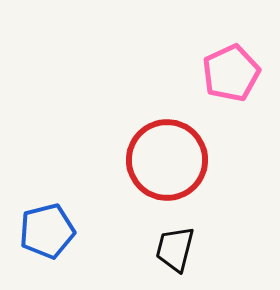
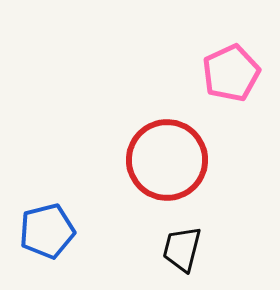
black trapezoid: moved 7 px right
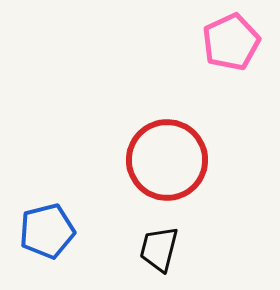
pink pentagon: moved 31 px up
black trapezoid: moved 23 px left
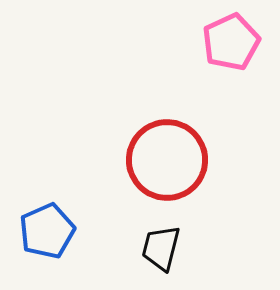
blue pentagon: rotated 10 degrees counterclockwise
black trapezoid: moved 2 px right, 1 px up
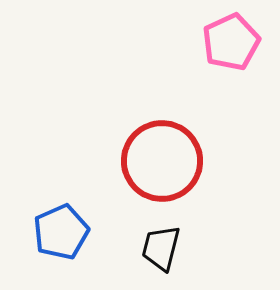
red circle: moved 5 px left, 1 px down
blue pentagon: moved 14 px right, 1 px down
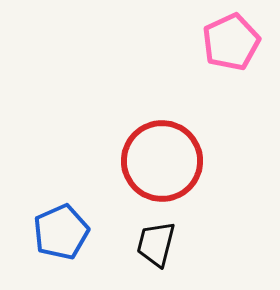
black trapezoid: moved 5 px left, 4 px up
